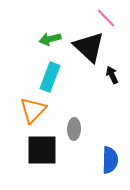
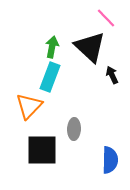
green arrow: moved 2 px right, 8 px down; rotated 115 degrees clockwise
black triangle: moved 1 px right
orange triangle: moved 4 px left, 4 px up
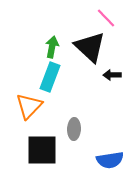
black arrow: rotated 66 degrees counterclockwise
blue semicircle: rotated 80 degrees clockwise
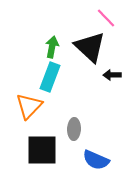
blue semicircle: moved 14 px left; rotated 32 degrees clockwise
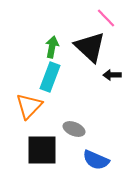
gray ellipse: rotated 70 degrees counterclockwise
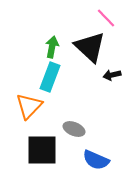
black arrow: rotated 12 degrees counterclockwise
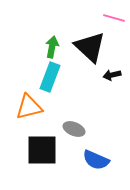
pink line: moved 8 px right; rotated 30 degrees counterclockwise
orange triangle: moved 1 px down; rotated 32 degrees clockwise
